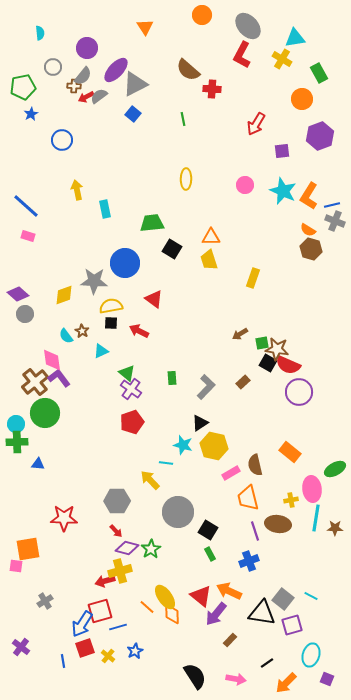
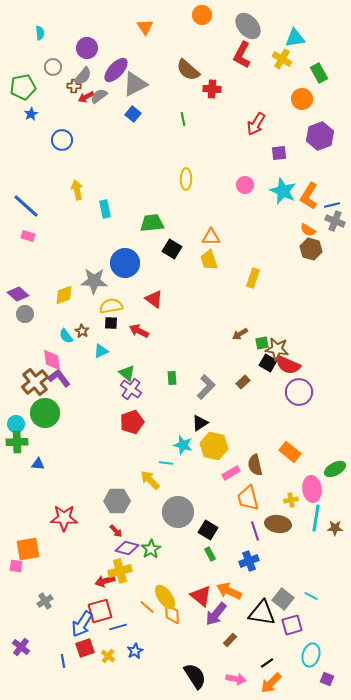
purple square at (282, 151): moved 3 px left, 2 px down
orange arrow at (286, 683): moved 15 px left
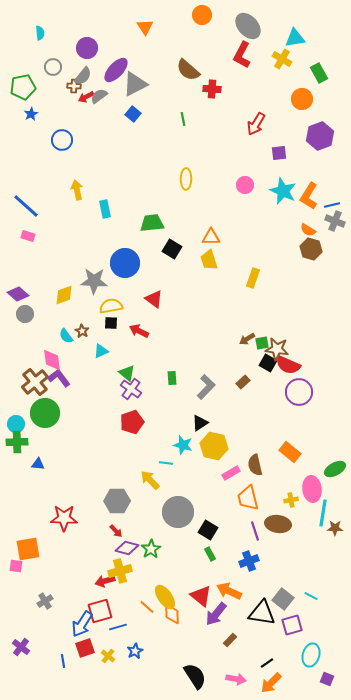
brown arrow at (240, 334): moved 7 px right, 5 px down
cyan line at (316, 518): moved 7 px right, 5 px up
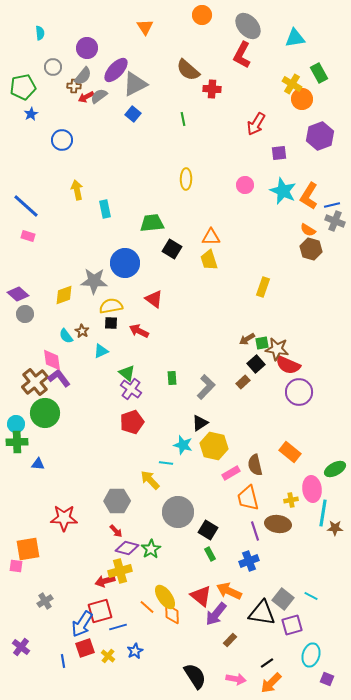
yellow cross at (282, 59): moved 10 px right, 25 px down
yellow rectangle at (253, 278): moved 10 px right, 9 px down
black square at (268, 363): moved 12 px left, 1 px down; rotated 18 degrees clockwise
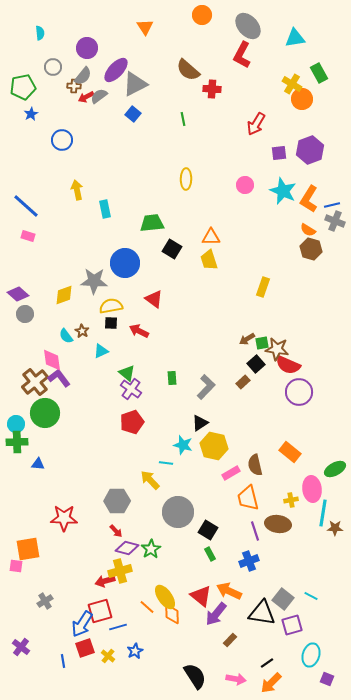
purple hexagon at (320, 136): moved 10 px left, 14 px down
orange L-shape at (309, 196): moved 3 px down
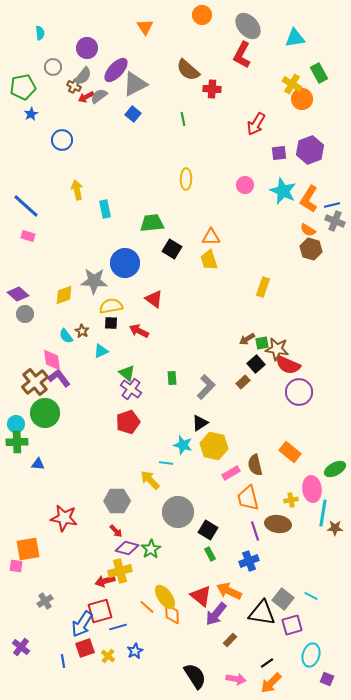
brown cross at (74, 86): rotated 24 degrees clockwise
red pentagon at (132, 422): moved 4 px left
red star at (64, 518): rotated 8 degrees clockwise
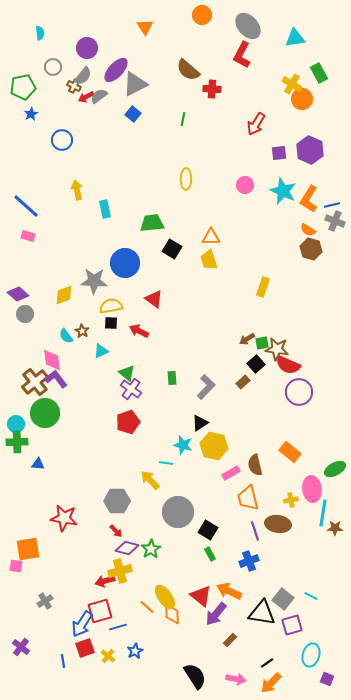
green line at (183, 119): rotated 24 degrees clockwise
purple hexagon at (310, 150): rotated 16 degrees counterclockwise
purple L-shape at (59, 378): moved 3 px left, 1 px down
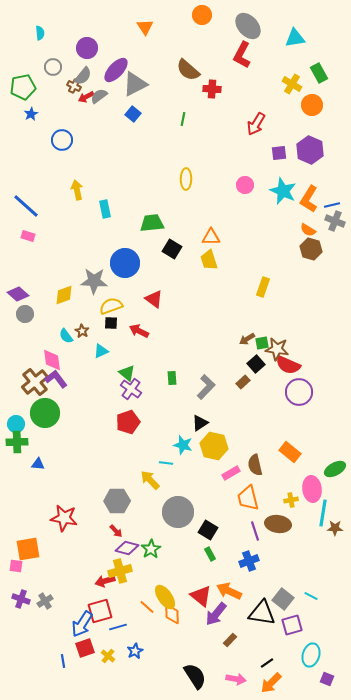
orange circle at (302, 99): moved 10 px right, 6 px down
yellow semicircle at (111, 306): rotated 10 degrees counterclockwise
purple cross at (21, 647): moved 48 px up; rotated 18 degrees counterclockwise
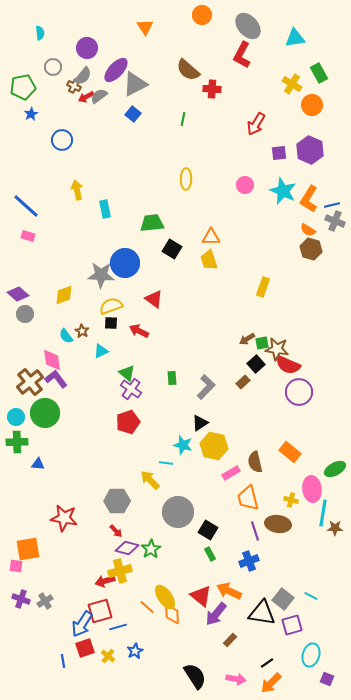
gray star at (94, 281): moved 7 px right, 6 px up
brown cross at (35, 382): moved 5 px left
cyan circle at (16, 424): moved 7 px up
brown semicircle at (255, 465): moved 3 px up
yellow cross at (291, 500): rotated 24 degrees clockwise
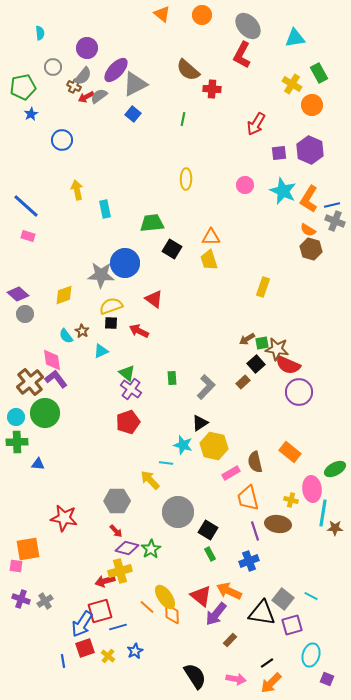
orange triangle at (145, 27): moved 17 px right, 13 px up; rotated 18 degrees counterclockwise
